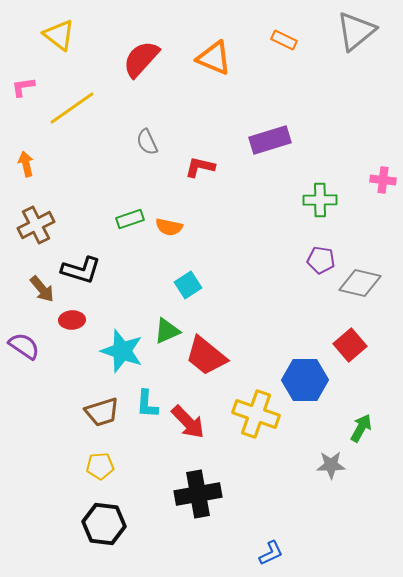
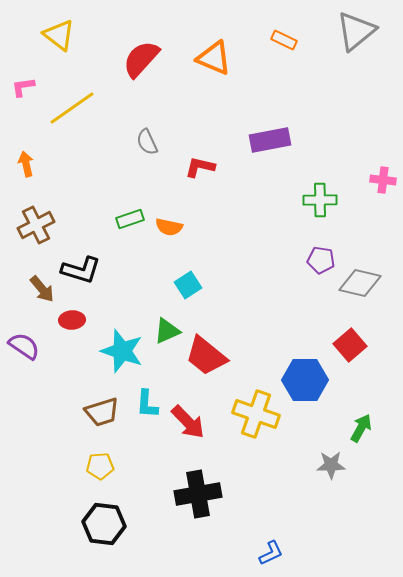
purple rectangle: rotated 6 degrees clockwise
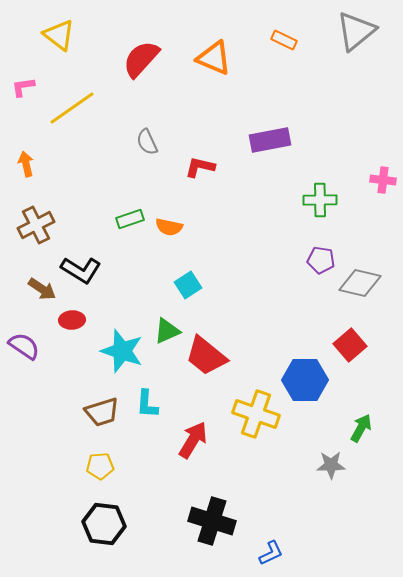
black L-shape: rotated 15 degrees clockwise
brown arrow: rotated 16 degrees counterclockwise
red arrow: moved 5 px right, 18 px down; rotated 105 degrees counterclockwise
black cross: moved 14 px right, 27 px down; rotated 27 degrees clockwise
